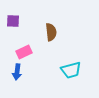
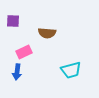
brown semicircle: moved 4 px left, 1 px down; rotated 102 degrees clockwise
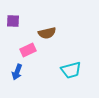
brown semicircle: rotated 18 degrees counterclockwise
pink rectangle: moved 4 px right, 2 px up
blue arrow: rotated 14 degrees clockwise
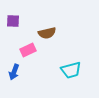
blue arrow: moved 3 px left
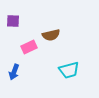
brown semicircle: moved 4 px right, 2 px down
pink rectangle: moved 1 px right, 3 px up
cyan trapezoid: moved 2 px left
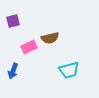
purple square: rotated 16 degrees counterclockwise
brown semicircle: moved 1 px left, 3 px down
blue arrow: moved 1 px left, 1 px up
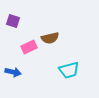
purple square: rotated 32 degrees clockwise
blue arrow: moved 1 px down; rotated 98 degrees counterclockwise
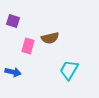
pink rectangle: moved 1 px left, 1 px up; rotated 49 degrees counterclockwise
cyan trapezoid: rotated 135 degrees clockwise
